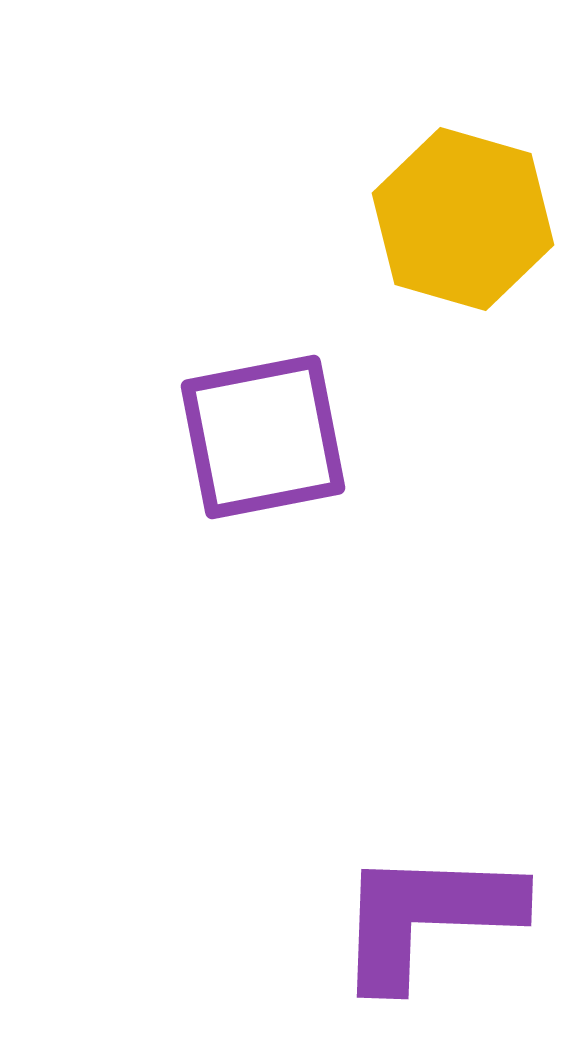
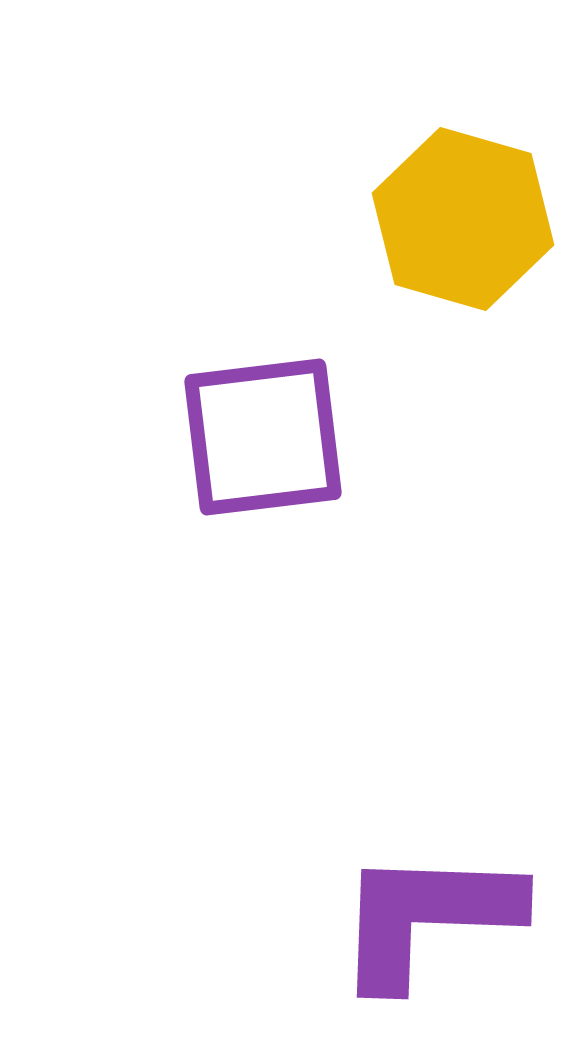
purple square: rotated 4 degrees clockwise
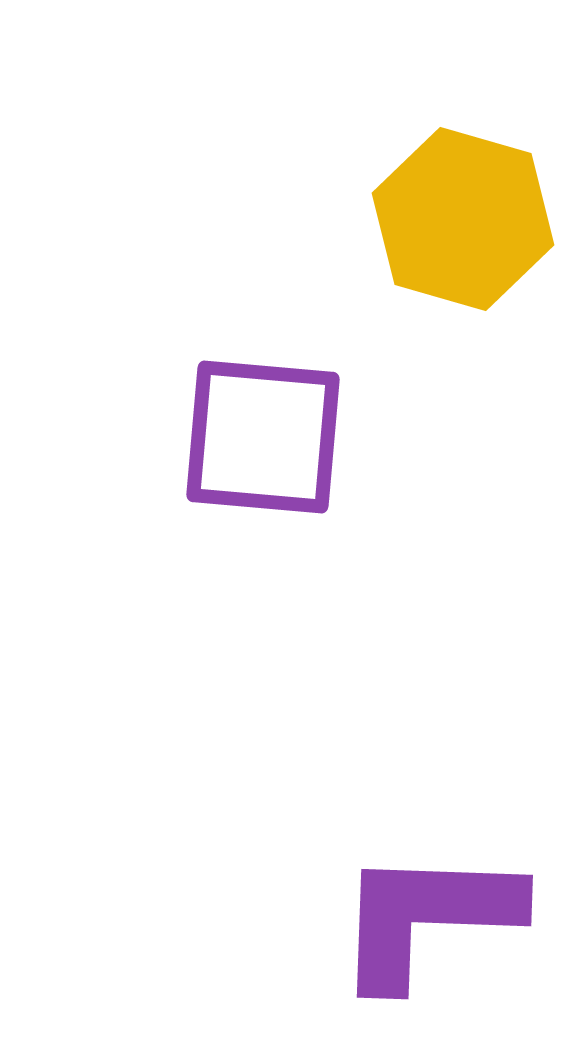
purple square: rotated 12 degrees clockwise
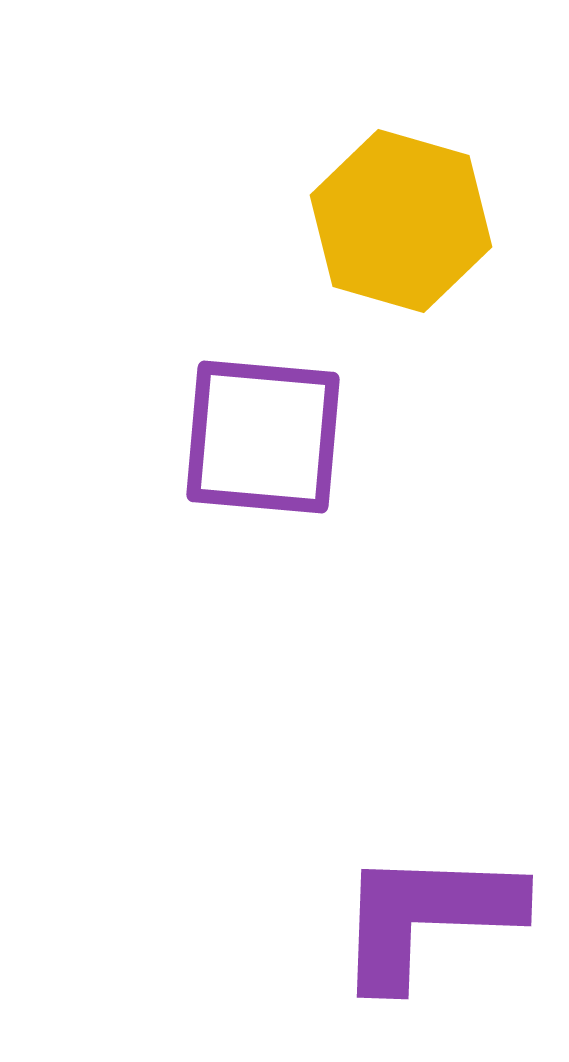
yellow hexagon: moved 62 px left, 2 px down
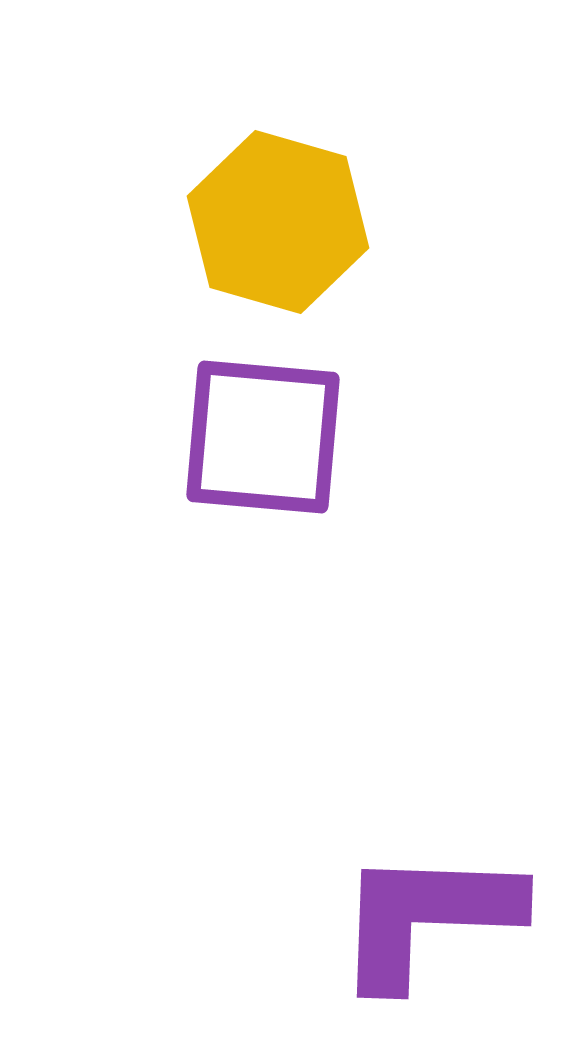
yellow hexagon: moved 123 px left, 1 px down
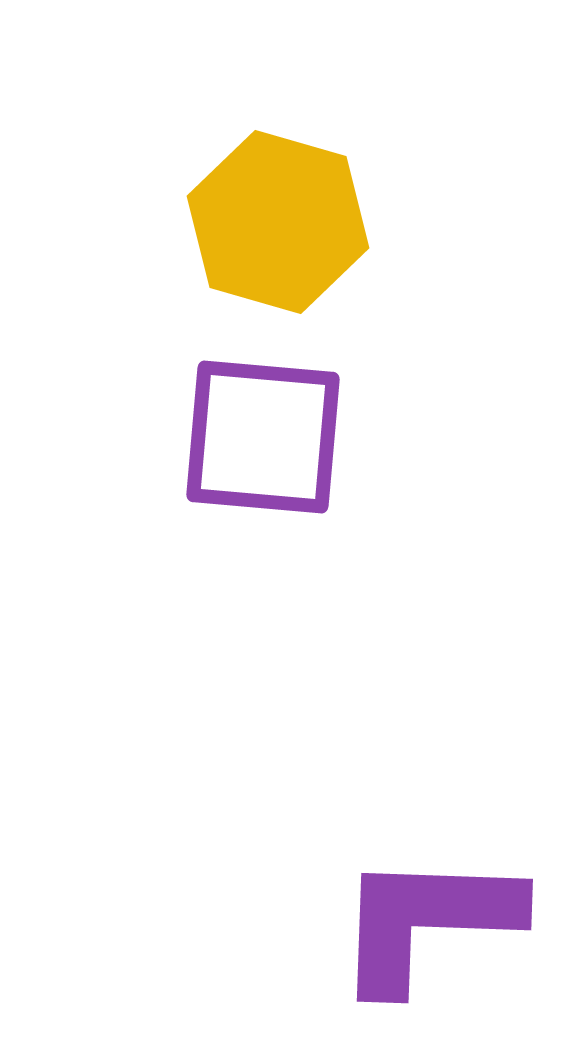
purple L-shape: moved 4 px down
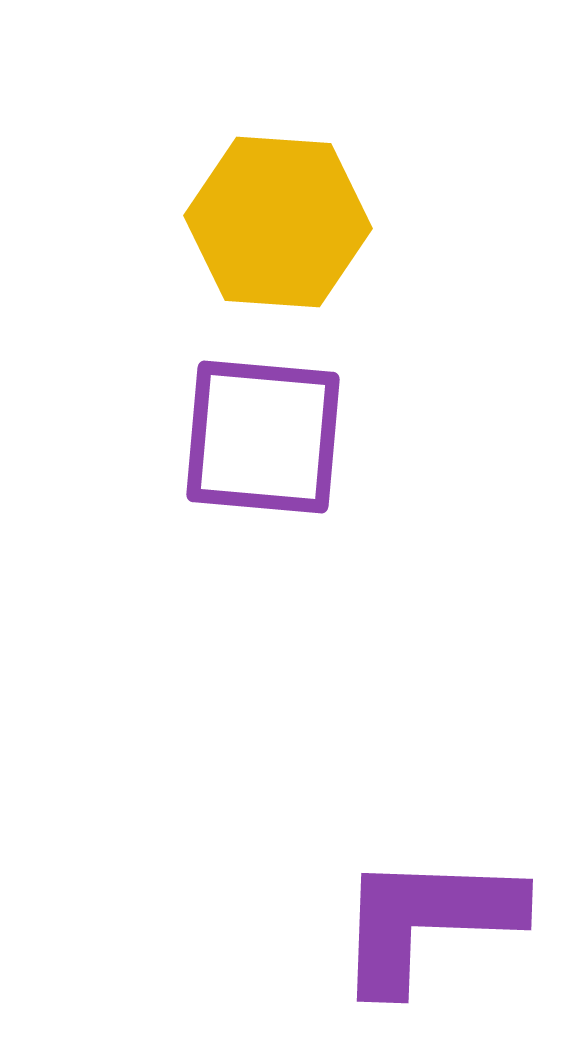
yellow hexagon: rotated 12 degrees counterclockwise
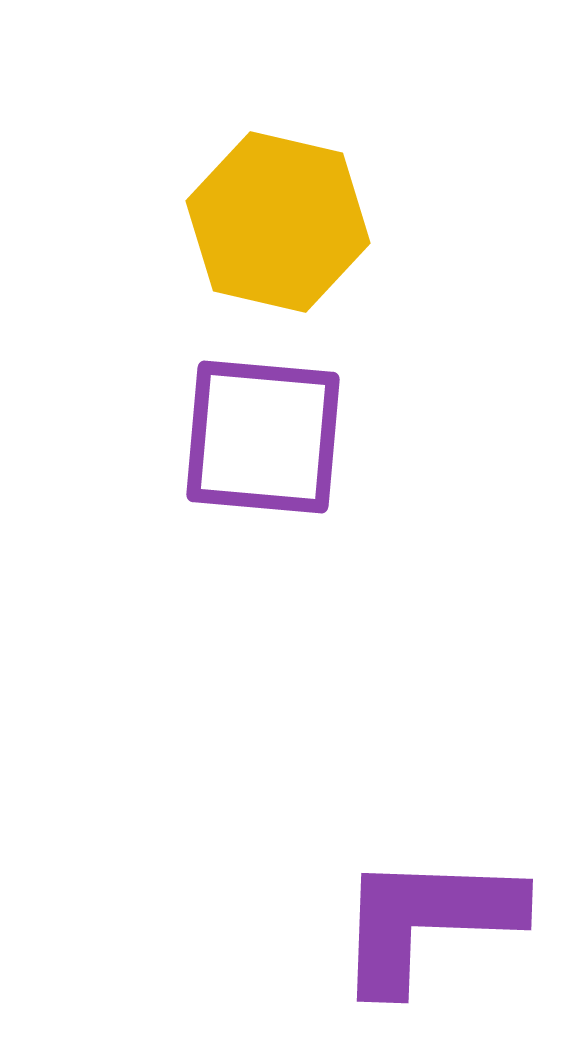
yellow hexagon: rotated 9 degrees clockwise
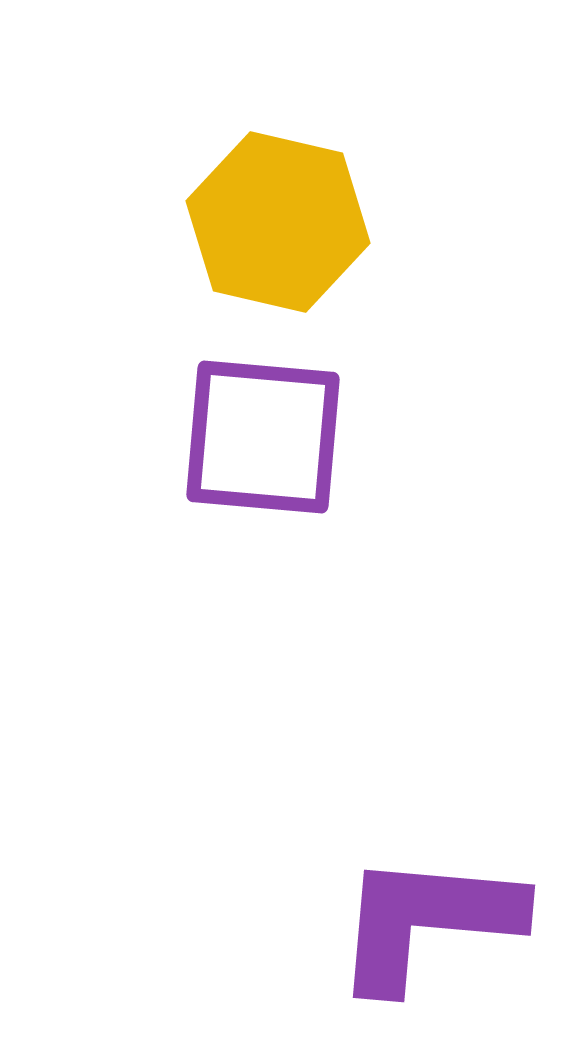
purple L-shape: rotated 3 degrees clockwise
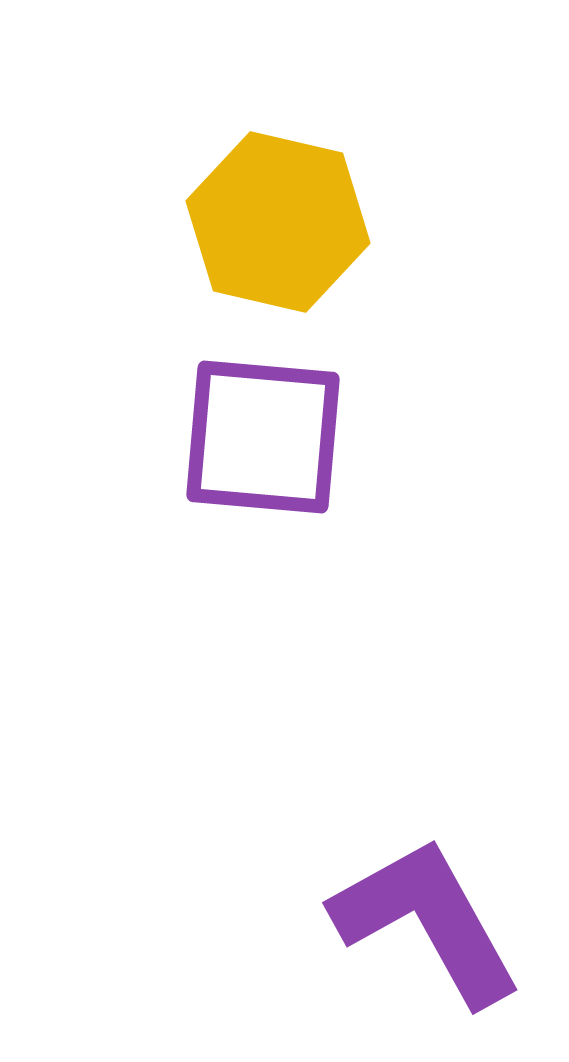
purple L-shape: rotated 56 degrees clockwise
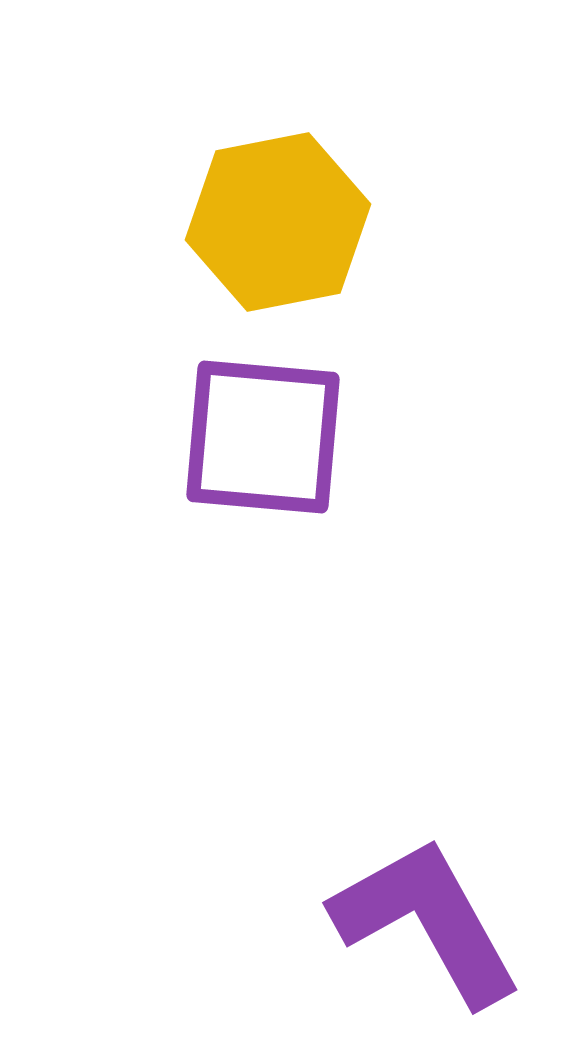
yellow hexagon: rotated 24 degrees counterclockwise
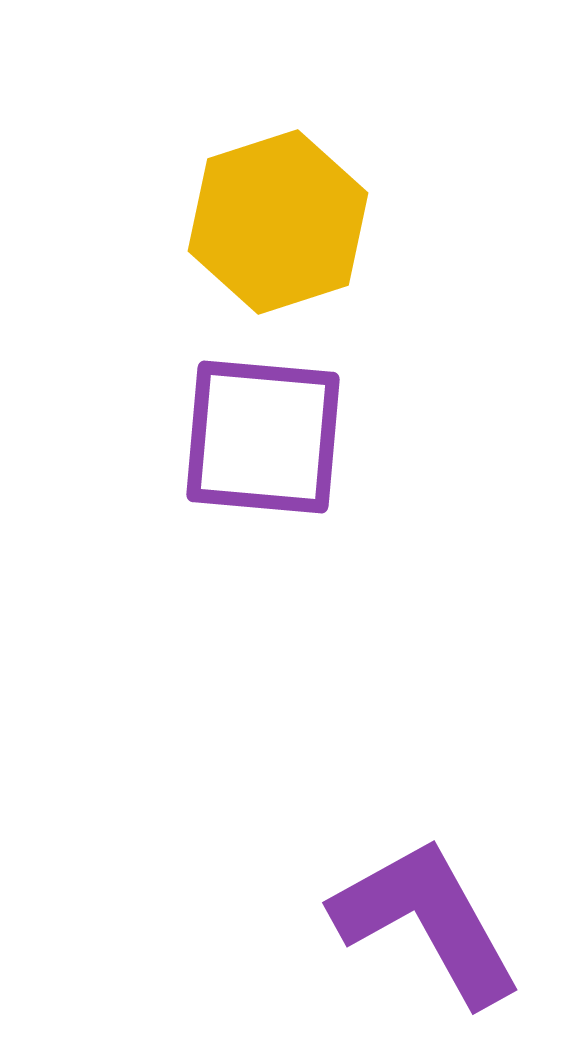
yellow hexagon: rotated 7 degrees counterclockwise
